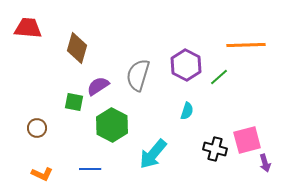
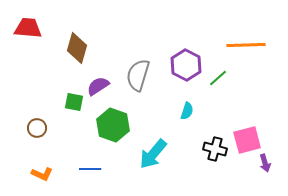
green line: moved 1 px left, 1 px down
green hexagon: moved 1 px right; rotated 8 degrees counterclockwise
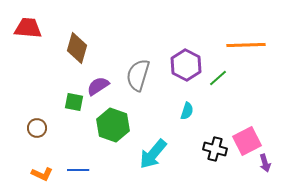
pink square: moved 1 px down; rotated 12 degrees counterclockwise
blue line: moved 12 px left, 1 px down
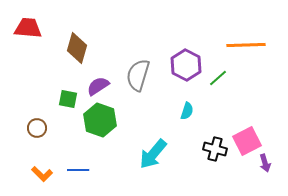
green square: moved 6 px left, 3 px up
green hexagon: moved 13 px left, 5 px up
orange L-shape: rotated 20 degrees clockwise
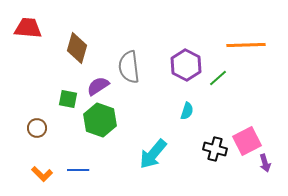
gray semicircle: moved 9 px left, 8 px up; rotated 24 degrees counterclockwise
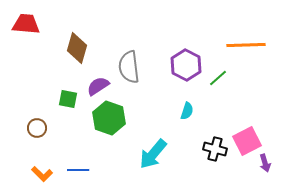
red trapezoid: moved 2 px left, 4 px up
green hexagon: moved 9 px right, 2 px up
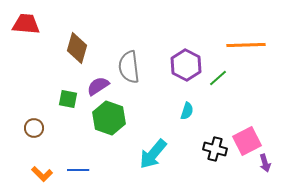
brown circle: moved 3 px left
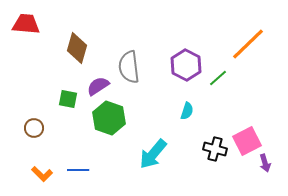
orange line: moved 2 px right, 1 px up; rotated 42 degrees counterclockwise
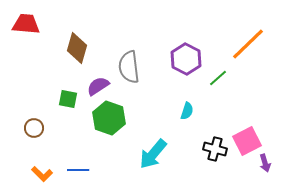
purple hexagon: moved 6 px up
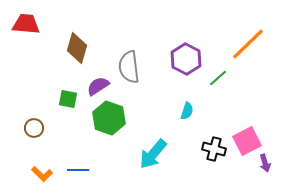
black cross: moved 1 px left
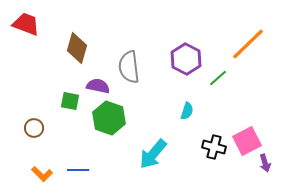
red trapezoid: rotated 16 degrees clockwise
purple semicircle: rotated 45 degrees clockwise
green square: moved 2 px right, 2 px down
black cross: moved 2 px up
